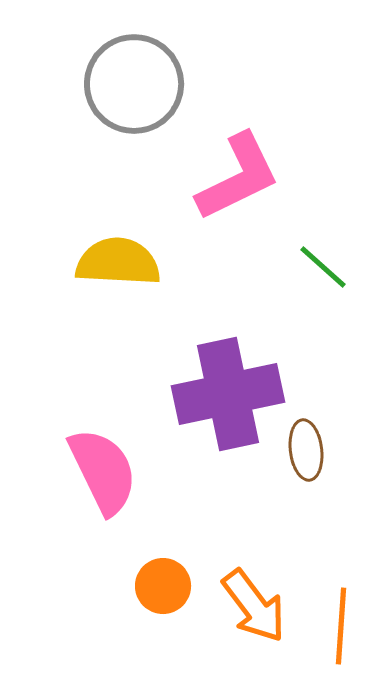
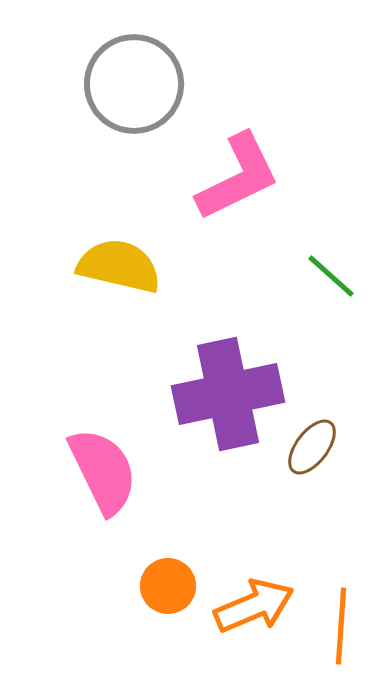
yellow semicircle: moved 1 px right, 4 px down; rotated 10 degrees clockwise
green line: moved 8 px right, 9 px down
brown ellipse: moved 6 px right, 3 px up; rotated 44 degrees clockwise
orange circle: moved 5 px right
orange arrow: rotated 76 degrees counterclockwise
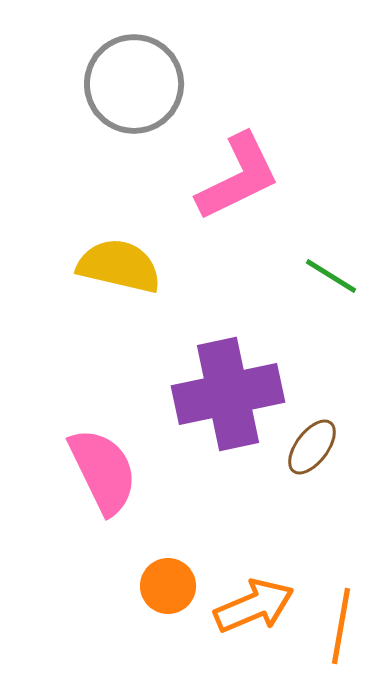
green line: rotated 10 degrees counterclockwise
orange line: rotated 6 degrees clockwise
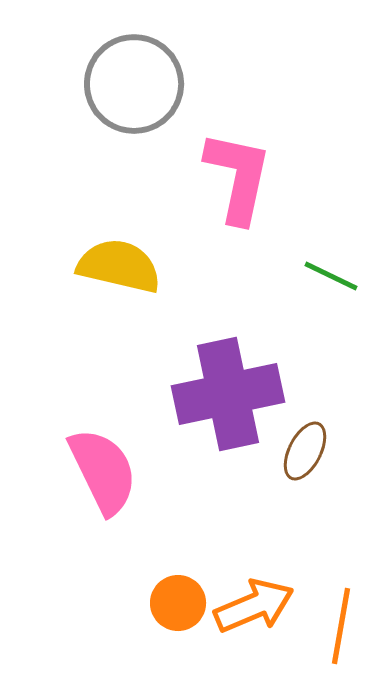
pink L-shape: rotated 52 degrees counterclockwise
green line: rotated 6 degrees counterclockwise
brown ellipse: moved 7 px left, 4 px down; rotated 10 degrees counterclockwise
orange circle: moved 10 px right, 17 px down
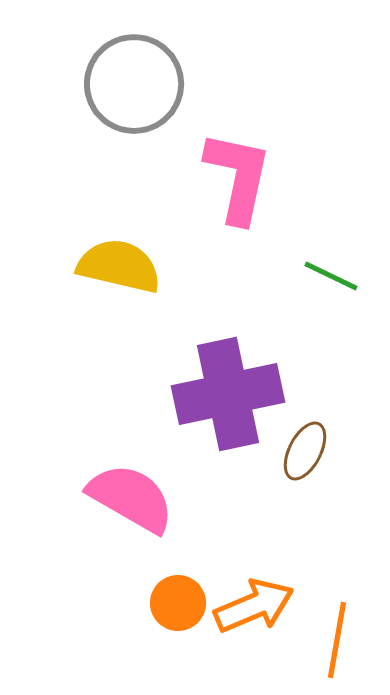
pink semicircle: moved 28 px right, 27 px down; rotated 34 degrees counterclockwise
orange line: moved 4 px left, 14 px down
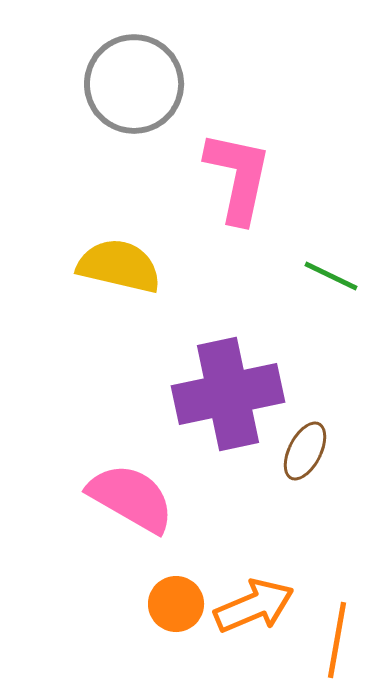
orange circle: moved 2 px left, 1 px down
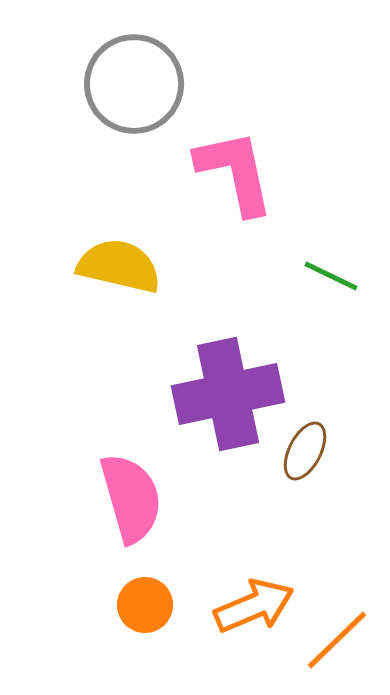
pink L-shape: moved 3 px left, 5 px up; rotated 24 degrees counterclockwise
pink semicircle: rotated 44 degrees clockwise
orange circle: moved 31 px left, 1 px down
orange line: rotated 36 degrees clockwise
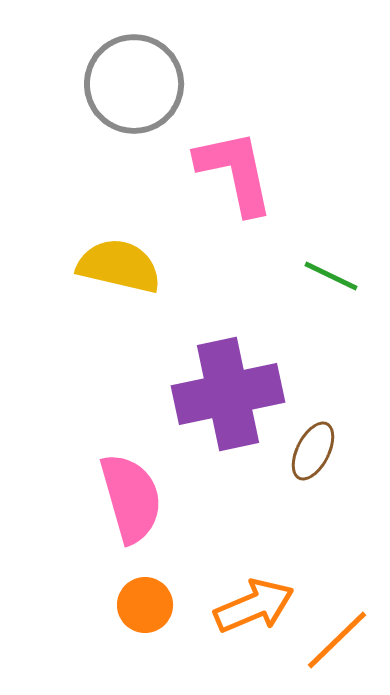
brown ellipse: moved 8 px right
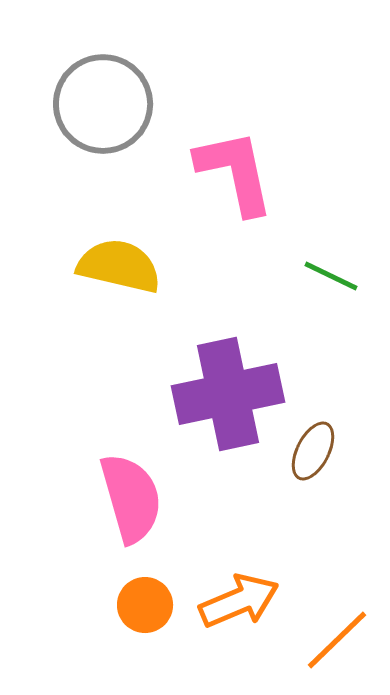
gray circle: moved 31 px left, 20 px down
orange arrow: moved 15 px left, 5 px up
